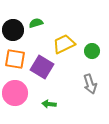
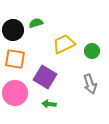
purple square: moved 3 px right, 10 px down
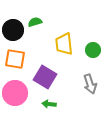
green semicircle: moved 1 px left, 1 px up
yellow trapezoid: rotated 70 degrees counterclockwise
green circle: moved 1 px right, 1 px up
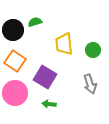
orange square: moved 2 px down; rotated 25 degrees clockwise
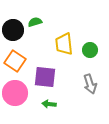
green circle: moved 3 px left
purple square: rotated 25 degrees counterclockwise
